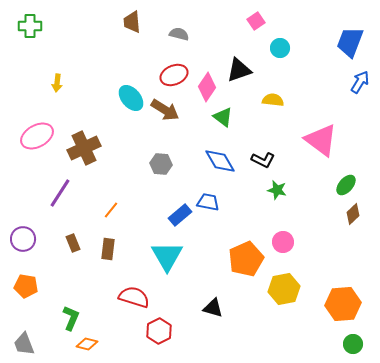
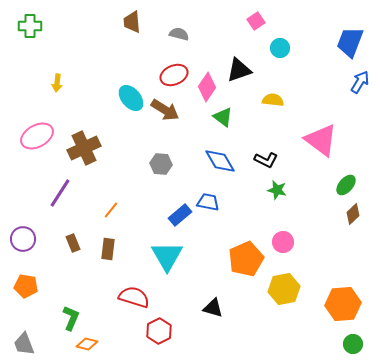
black L-shape at (263, 160): moved 3 px right
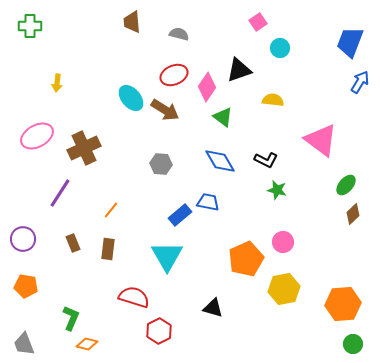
pink square at (256, 21): moved 2 px right, 1 px down
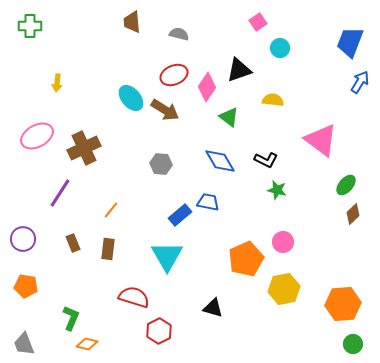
green triangle at (223, 117): moved 6 px right
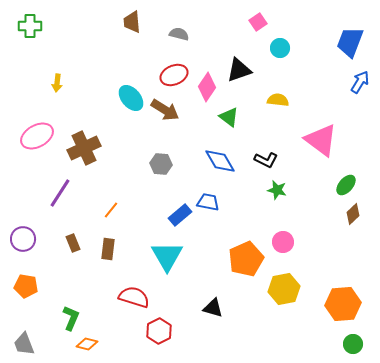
yellow semicircle at (273, 100): moved 5 px right
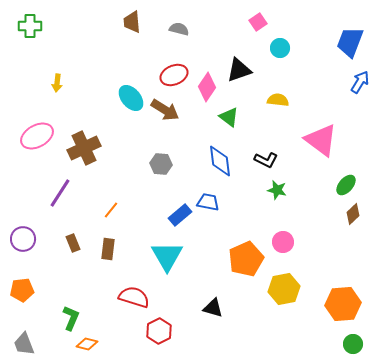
gray semicircle at (179, 34): moved 5 px up
blue diamond at (220, 161): rotated 24 degrees clockwise
orange pentagon at (26, 286): moved 4 px left, 4 px down; rotated 15 degrees counterclockwise
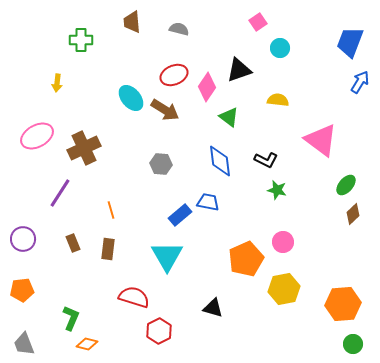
green cross at (30, 26): moved 51 px right, 14 px down
orange line at (111, 210): rotated 54 degrees counterclockwise
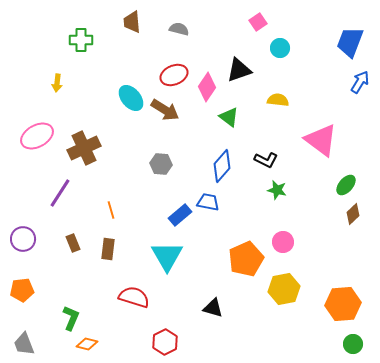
blue diamond at (220, 161): moved 2 px right, 5 px down; rotated 48 degrees clockwise
red hexagon at (159, 331): moved 6 px right, 11 px down
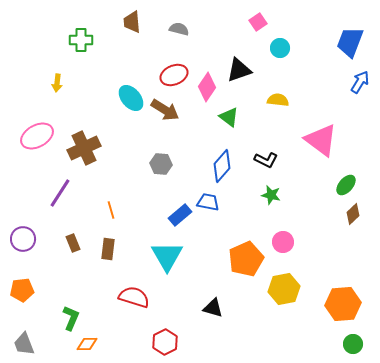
green star at (277, 190): moved 6 px left, 5 px down
orange diamond at (87, 344): rotated 15 degrees counterclockwise
